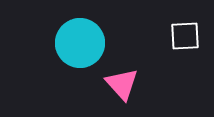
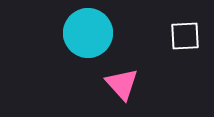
cyan circle: moved 8 px right, 10 px up
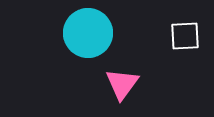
pink triangle: rotated 18 degrees clockwise
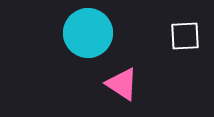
pink triangle: rotated 33 degrees counterclockwise
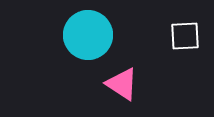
cyan circle: moved 2 px down
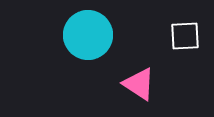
pink triangle: moved 17 px right
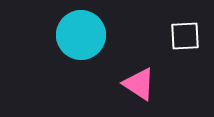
cyan circle: moved 7 px left
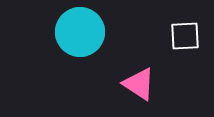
cyan circle: moved 1 px left, 3 px up
